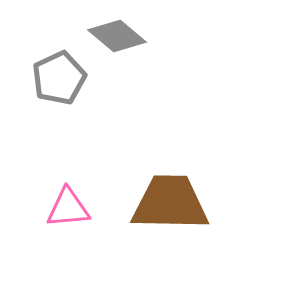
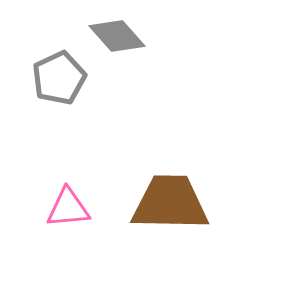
gray diamond: rotated 8 degrees clockwise
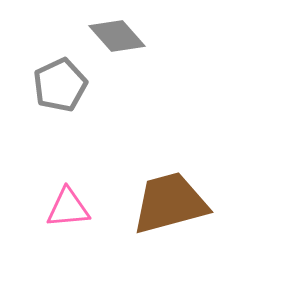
gray pentagon: moved 1 px right, 7 px down
brown trapezoid: rotated 16 degrees counterclockwise
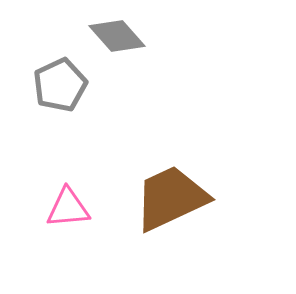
brown trapezoid: moved 1 px right, 5 px up; rotated 10 degrees counterclockwise
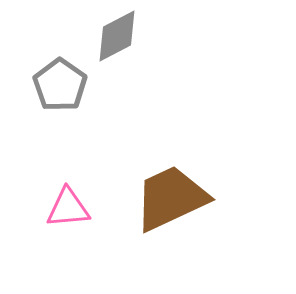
gray diamond: rotated 76 degrees counterclockwise
gray pentagon: rotated 12 degrees counterclockwise
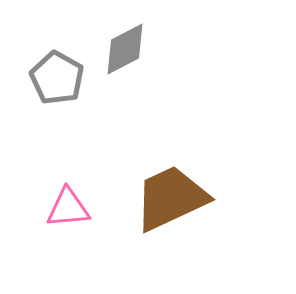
gray diamond: moved 8 px right, 13 px down
gray pentagon: moved 3 px left, 7 px up; rotated 6 degrees counterclockwise
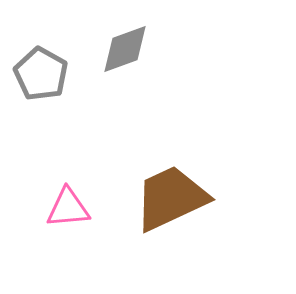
gray diamond: rotated 8 degrees clockwise
gray pentagon: moved 16 px left, 4 px up
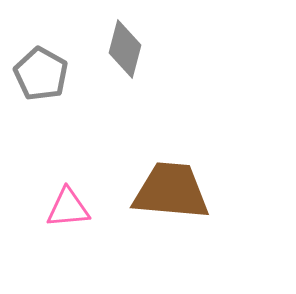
gray diamond: rotated 56 degrees counterclockwise
brown trapezoid: moved 7 px up; rotated 30 degrees clockwise
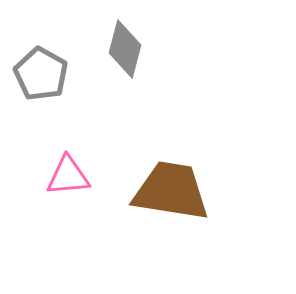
brown trapezoid: rotated 4 degrees clockwise
pink triangle: moved 32 px up
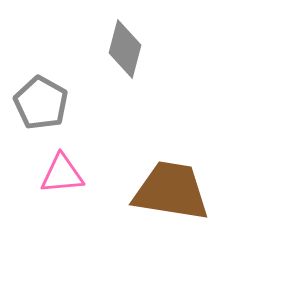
gray pentagon: moved 29 px down
pink triangle: moved 6 px left, 2 px up
